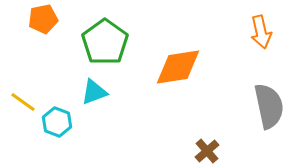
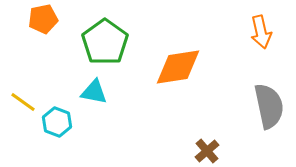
cyan triangle: rotated 32 degrees clockwise
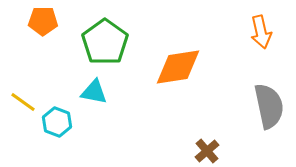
orange pentagon: moved 2 px down; rotated 12 degrees clockwise
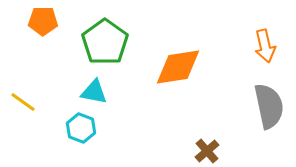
orange arrow: moved 4 px right, 14 px down
cyan hexagon: moved 24 px right, 6 px down
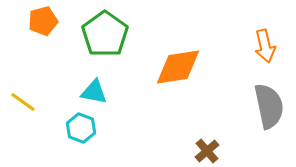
orange pentagon: rotated 16 degrees counterclockwise
green pentagon: moved 8 px up
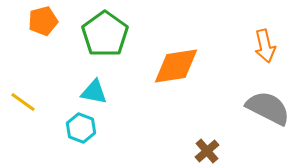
orange diamond: moved 2 px left, 1 px up
gray semicircle: moved 1 px left, 2 px down; rotated 51 degrees counterclockwise
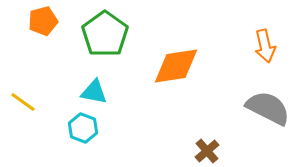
cyan hexagon: moved 2 px right
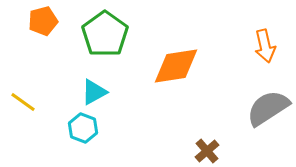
cyan triangle: rotated 40 degrees counterclockwise
gray semicircle: rotated 60 degrees counterclockwise
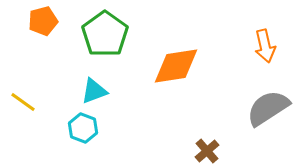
cyan triangle: moved 1 px up; rotated 8 degrees clockwise
